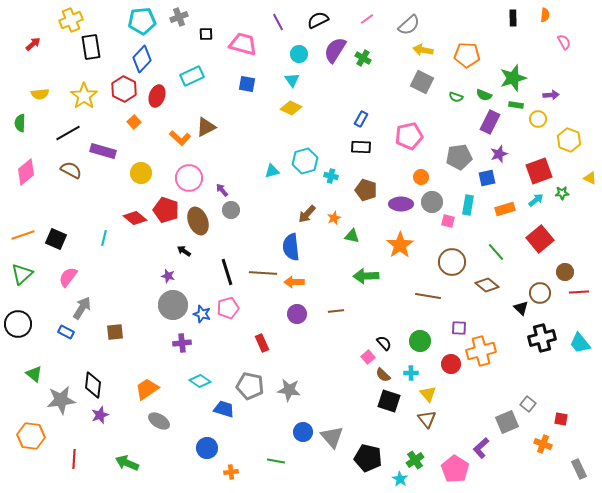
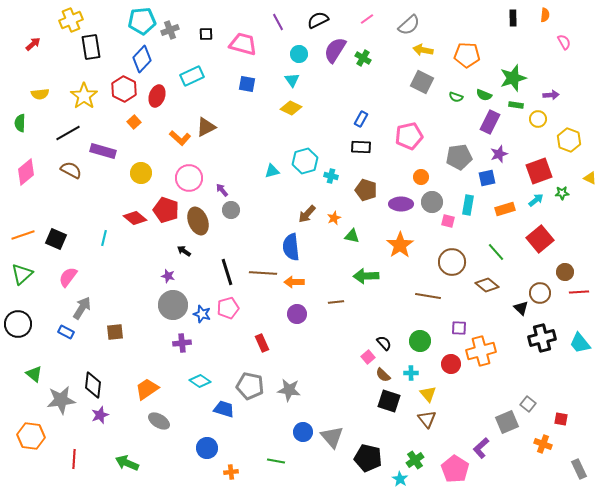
gray cross at (179, 17): moved 9 px left, 13 px down
brown line at (336, 311): moved 9 px up
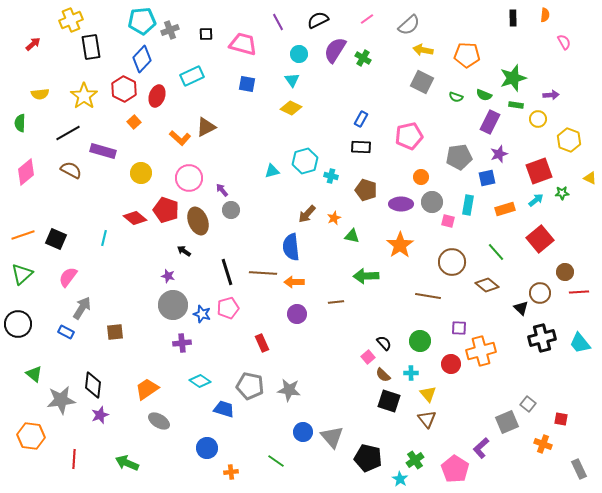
green line at (276, 461): rotated 24 degrees clockwise
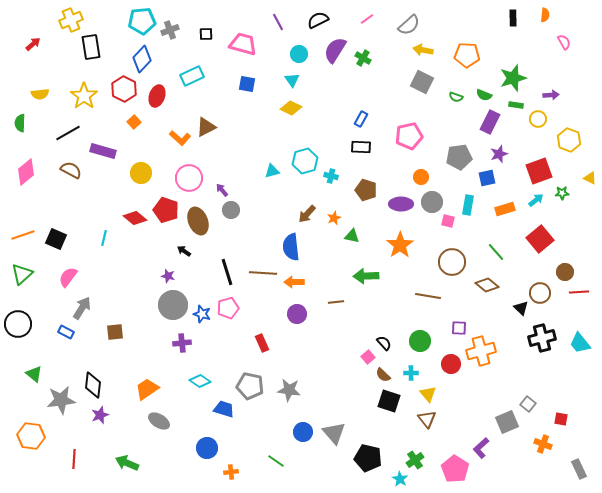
gray triangle at (332, 437): moved 2 px right, 4 px up
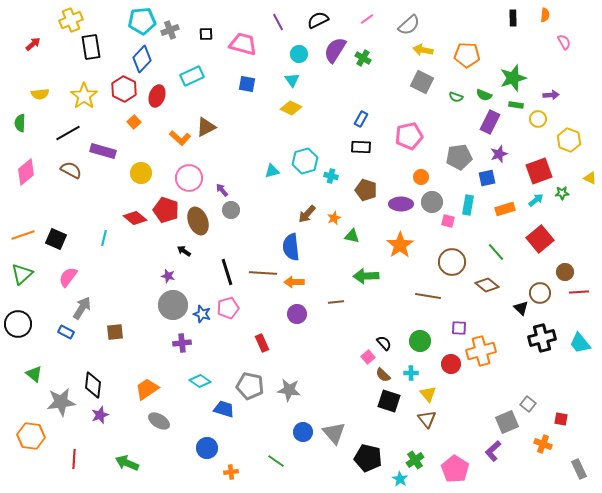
gray star at (61, 400): moved 2 px down
purple L-shape at (481, 448): moved 12 px right, 3 px down
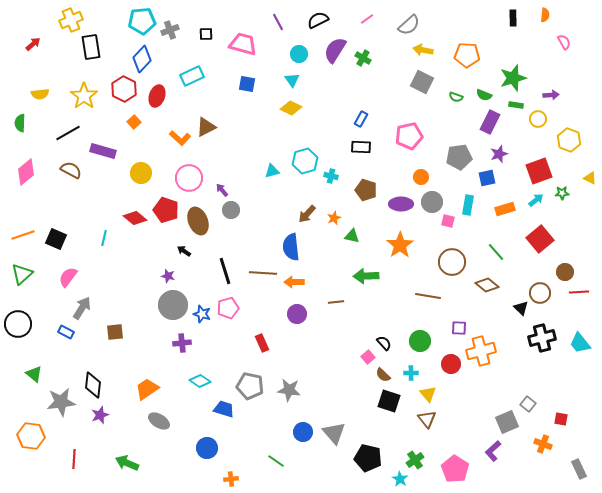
black line at (227, 272): moved 2 px left, 1 px up
orange cross at (231, 472): moved 7 px down
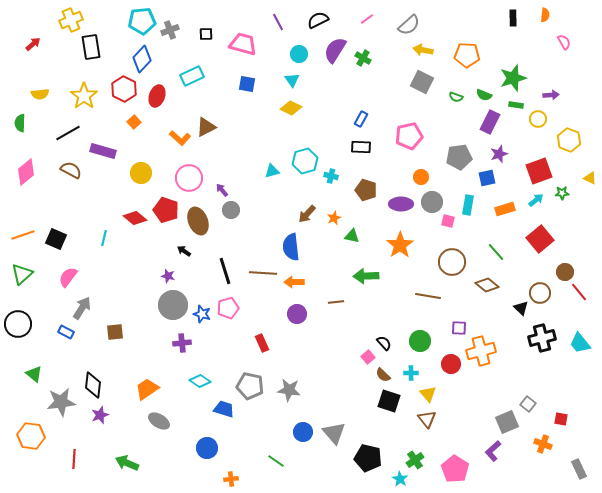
red line at (579, 292): rotated 54 degrees clockwise
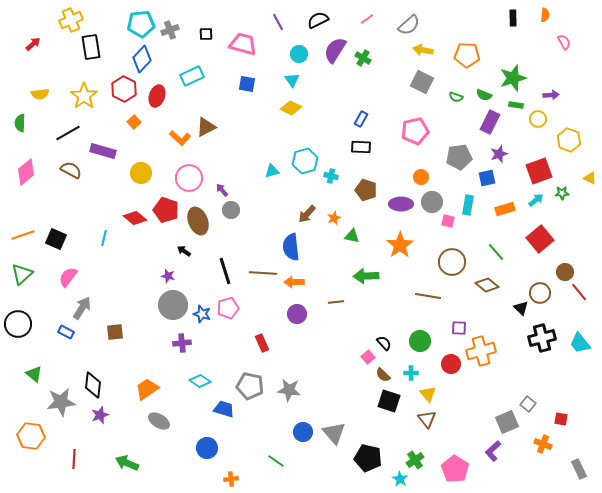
cyan pentagon at (142, 21): moved 1 px left, 3 px down
pink pentagon at (409, 136): moved 6 px right, 5 px up
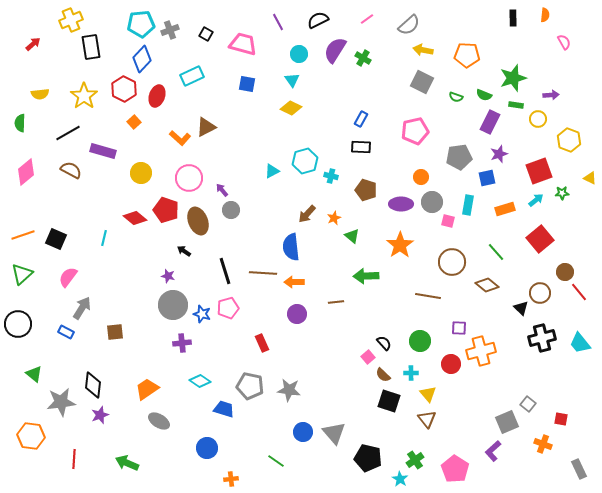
black square at (206, 34): rotated 32 degrees clockwise
cyan triangle at (272, 171): rotated 14 degrees counterclockwise
green triangle at (352, 236): rotated 28 degrees clockwise
